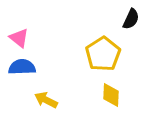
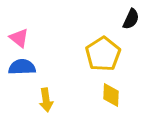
yellow arrow: rotated 125 degrees counterclockwise
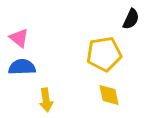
yellow pentagon: moved 1 px right; rotated 24 degrees clockwise
yellow diamond: moved 2 px left; rotated 15 degrees counterclockwise
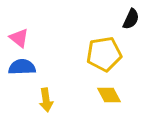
yellow diamond: rotated 15 degrees counterclockwise
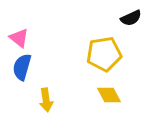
black semicircle: moved 1 px up; rotated 40 degrees clockwise
blue semicircle: rotated 72 degrees counterclockwise
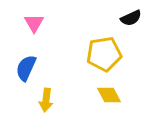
pink triangle: moved 15 px right, 15 px up; rotated 20 degrees clockwise
blue semicircle: moved 4 px right, 1 px down; rotated 8 degrees clockwise
yellow arrow: rotated 15 degrees clockwise
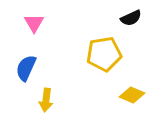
yellow diamond: moved 23 px right; rotated 40 degrees counterclockwise
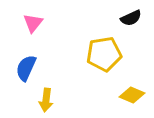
pink triangle: moved 1 px left; rotated 10 degrees clockwise
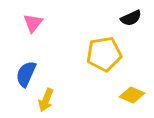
blue semicircle: moved 6 px down
yellow arrow: rotated 15 degrees clockwise
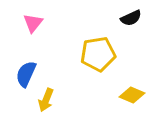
yellow pentagon: moved 6 px left
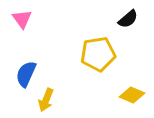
black semicircle: moved 3 px left, 1 px down; rotated 15 degrees counterclockwise
pink triangle: moved 11 px left, 4 px up; rotated 15 degrees counterclockwise
